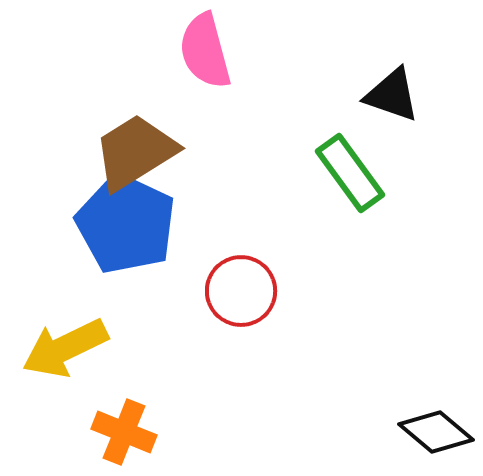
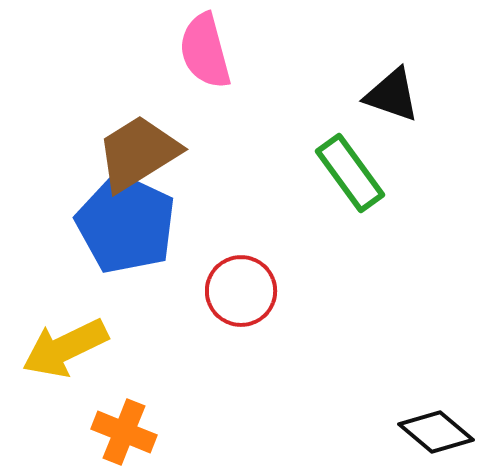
brown trapezoid: moved 3 px right, 1 px down
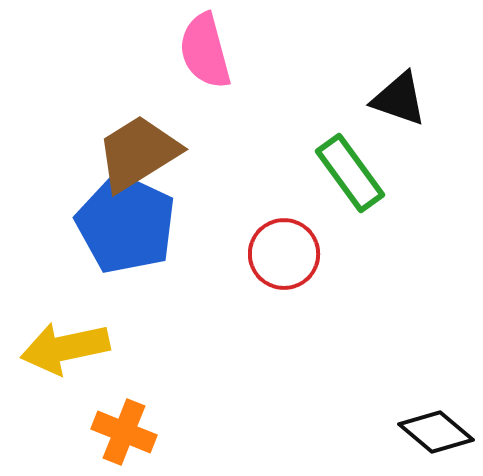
black triangle: moved 7 px right, 4 px down
red circle: moved 43 px right, 37 px up
yellow arrow: rotated 14 degrees clockwise
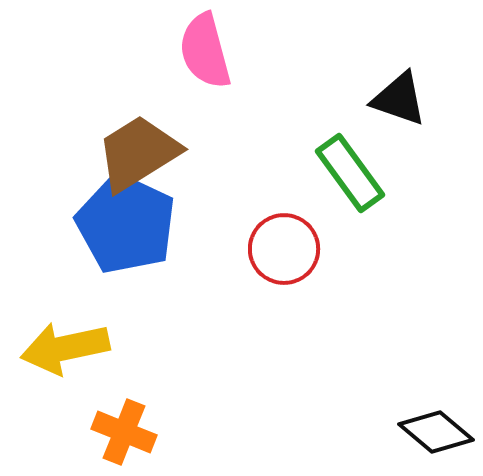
red circle: moved 5 px up
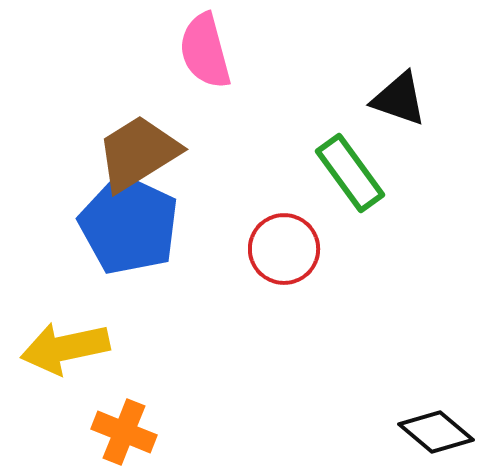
blue pentagon: moved 3 px right, 1 px down
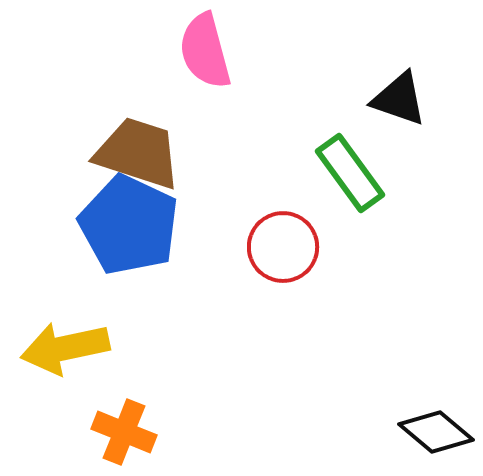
brown trapezoid: rotated 50 degrees clockwise
red circle: moved 1 px left, 2 px up
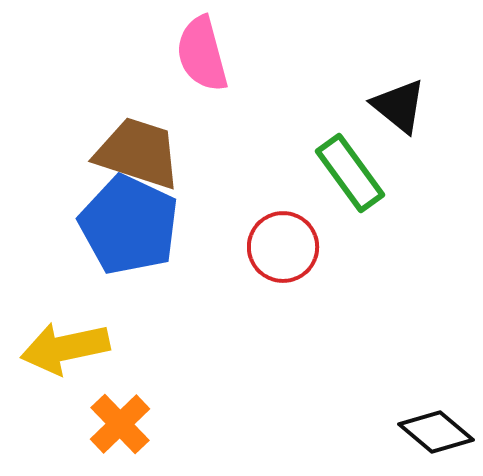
pink semicircle: moved 3 px left, 3 px down
black triangle: moved 7 px down; rotated 20 degrees clockwise
orange cross: moved 4 px left, 8 px up; rotated 24 degrees clockwise
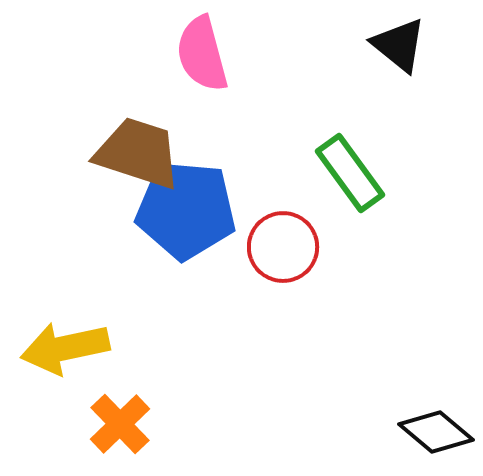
black triangle: moved 61 px up
blue pentagon: moved 57 px right, 15 px up; rotated 20 degrees counterclockwise
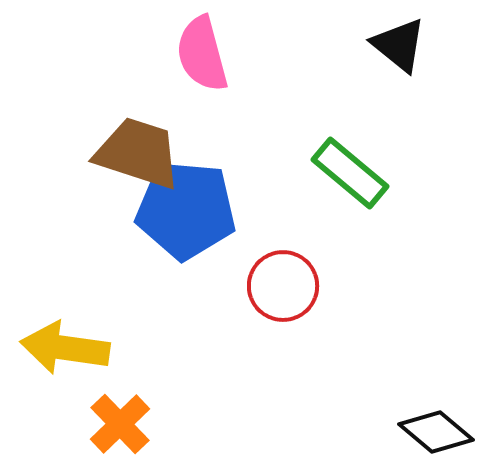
green rectangle: rotated 14 degrees counterclockwise
red circle: moved 39 px down
yellow arrow: rotated 20 degrees clockwise
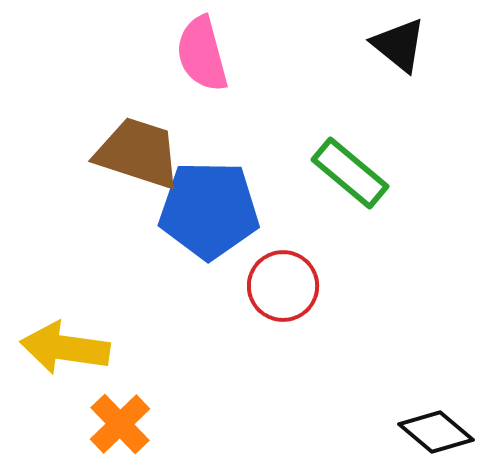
blue pentagon: moved 23 px right; rotated 4 degrees counterclockwise
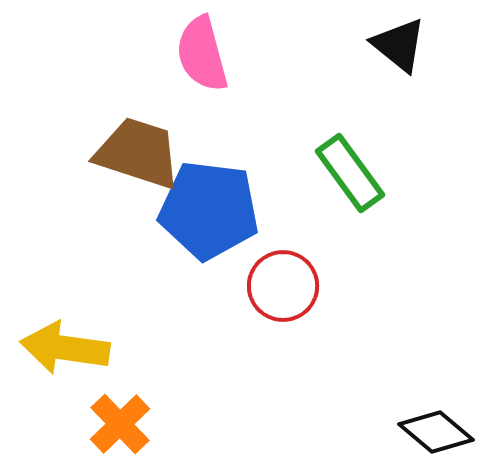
green rectangle: rotated 14 degrees clockwise
blue pentagon: rotated 6 degrees clockwise
